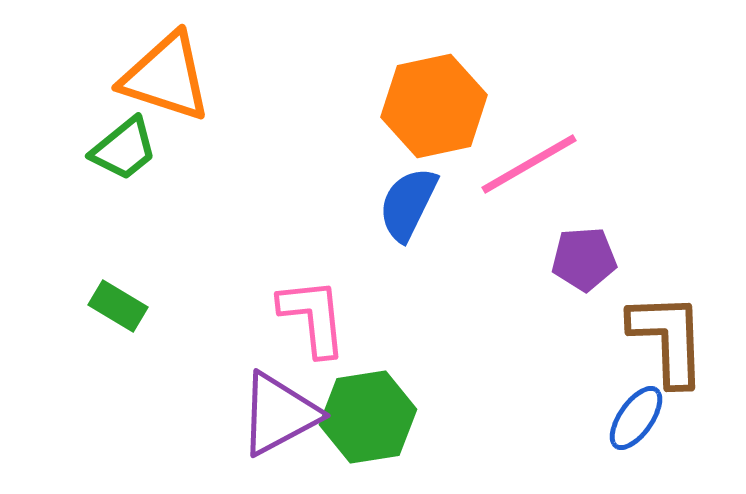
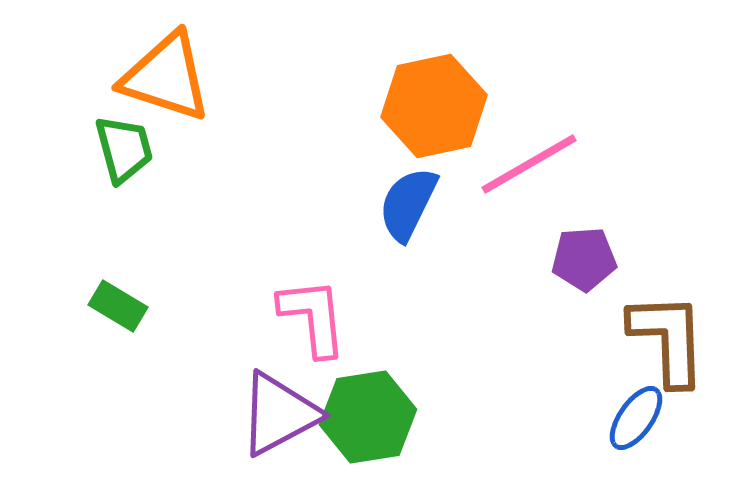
green trapezoid: rotated 66 degrees counterclockwise
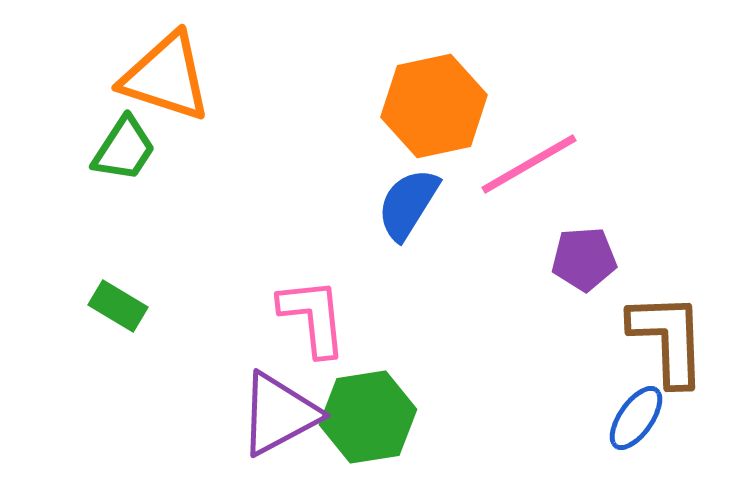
green trapezoid: rotated 48 degrees clockwise
blue semicircle: rotated 6 degrees clockwise
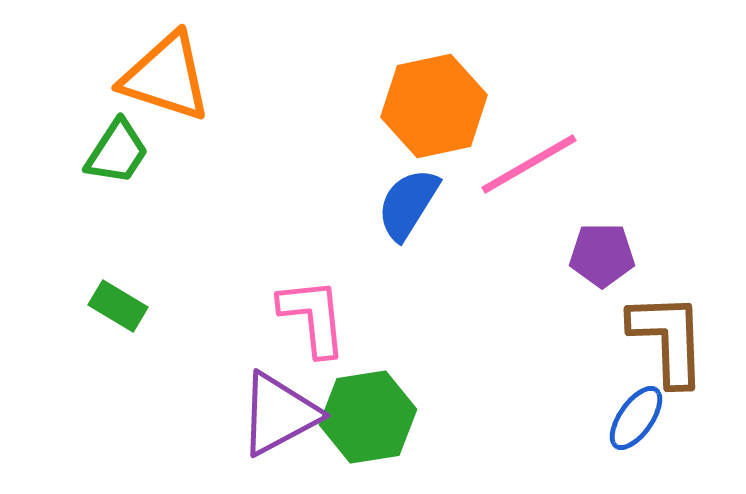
green trapezoid: moved 7 px left, 3 px down
purple pentagon: moved 18 px right, 4 px up; rotated 4 degrees clockwise
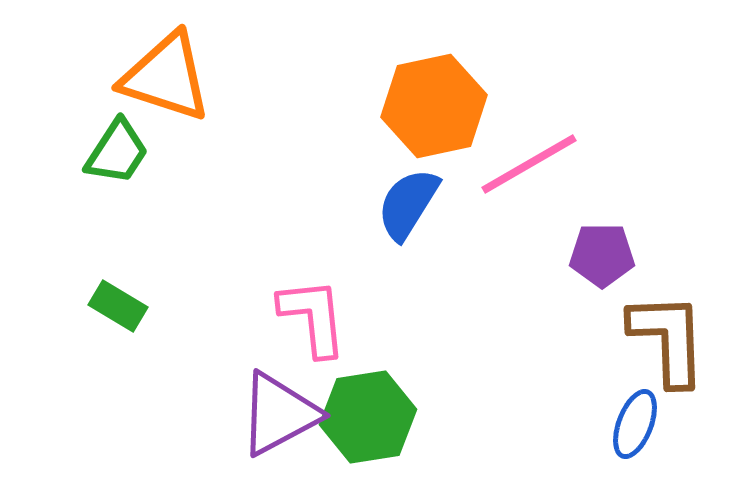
blue ellipse: moved 1 px left, 6 px down; rotated 14 degrees counterclockwise
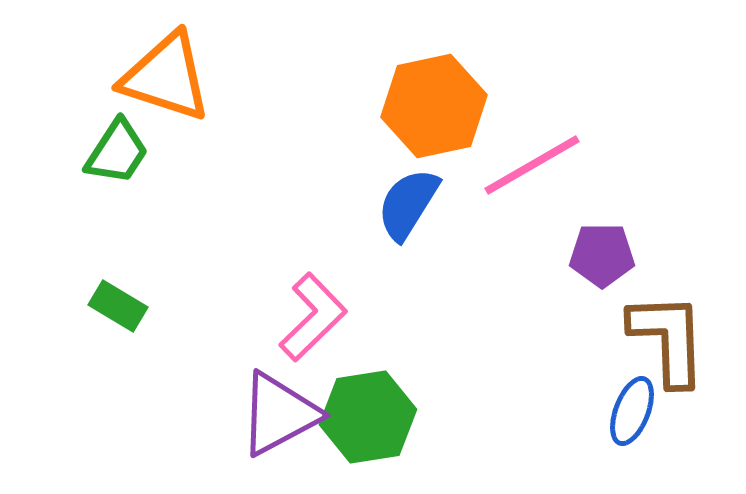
pink line: moved 3 px right, 1 px down
pink L-shape: rotated 52 degrees clockwise
blue ellipse: moved 3 px left, 13 px up
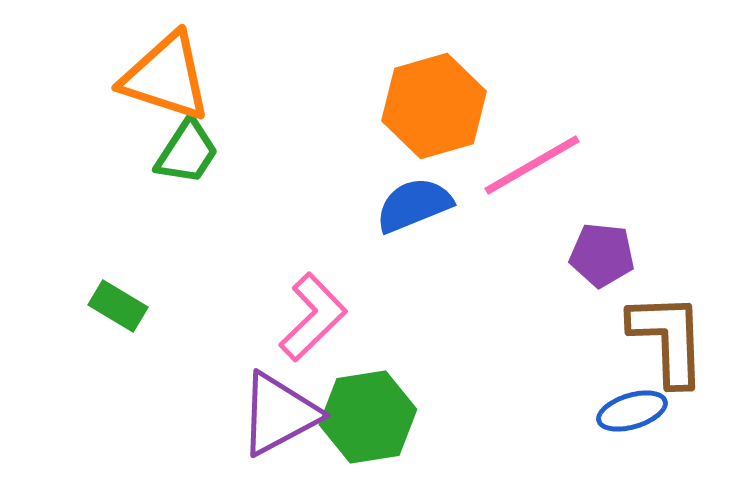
orange hexagon: rotated 4 degrees counterclockwise
green trapezoid: moved 70 px right
blue semicircle: moved 6 px right, 1 px down; rotated 36 degrees clockwise
purple pentagon: rotated 6 degrees clockwise
blue ellipse: rotated 52 degrees clockwise
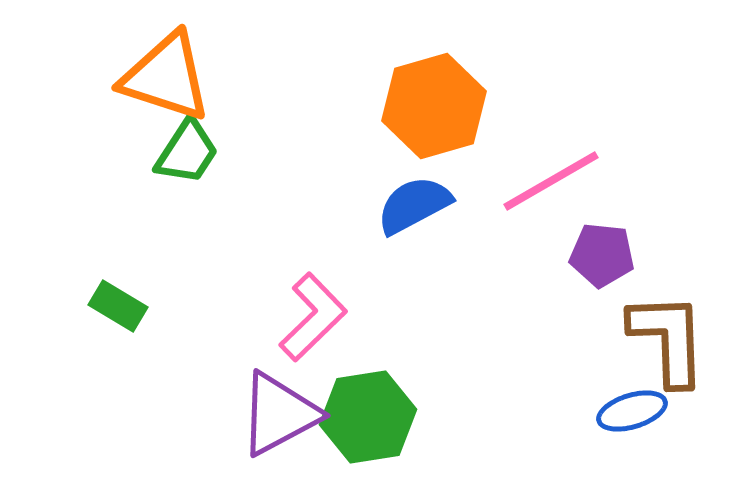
pink line: moved 19 px right, 16 px down
blue semicircle: rotated 6 degrees counterclockwise
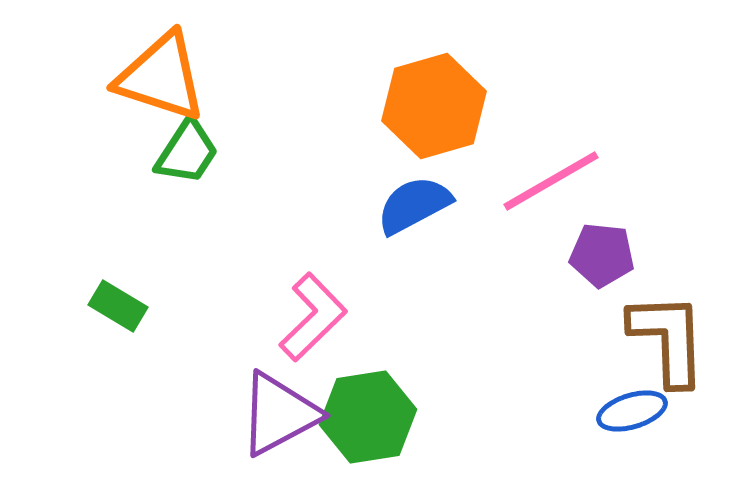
orange triangle: moved 5 px left
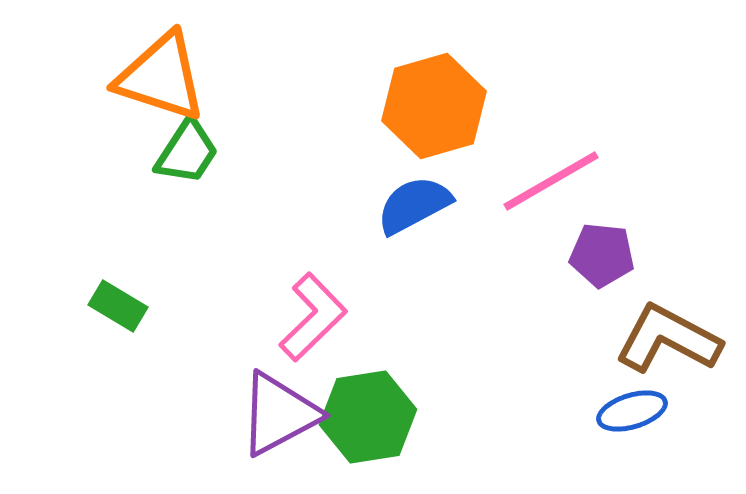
brown L-shape: rotated 60 degrees counterclockwise
